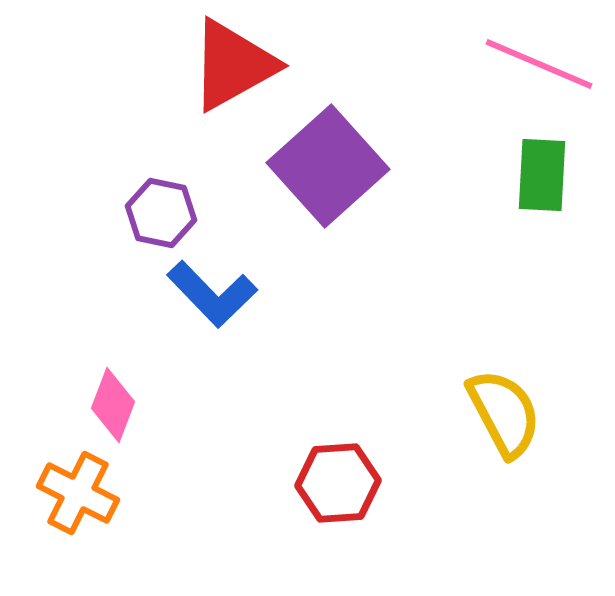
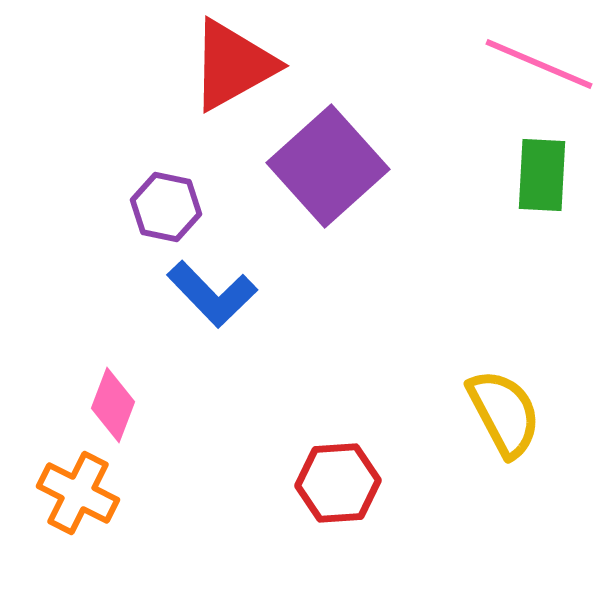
purple hexagon: moved 5 px right, 6 px up
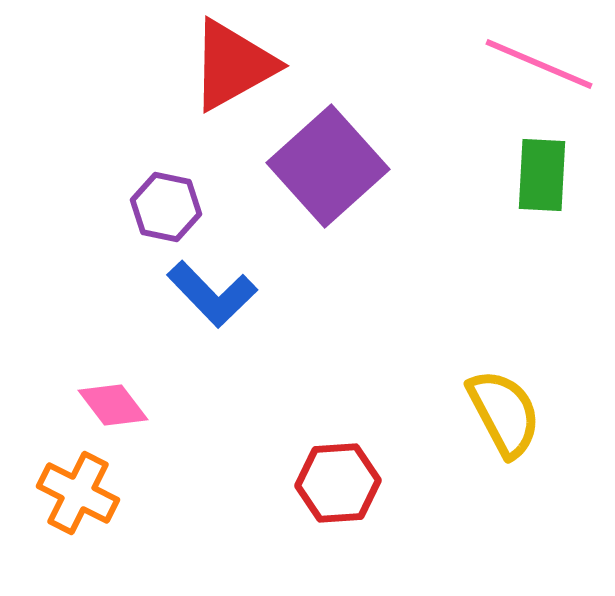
pink diamond: rotated 58 degrees counterclockwise
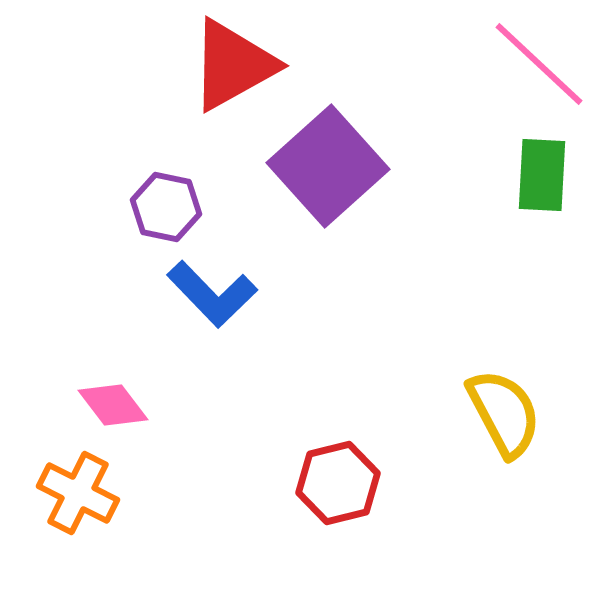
pink line: rotated 20 degrees clockwise
red hexagon: rotated 10 degrees counterclockwise
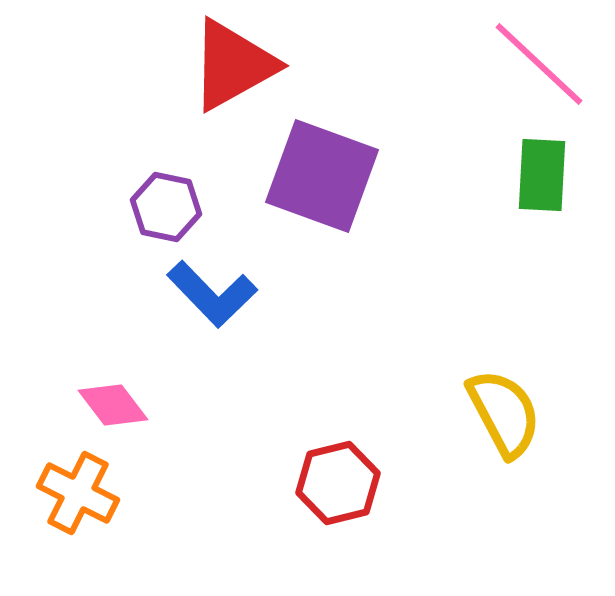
purple square: moved 6 px left, 10 px down; rotated 28 degrees counterclockwise
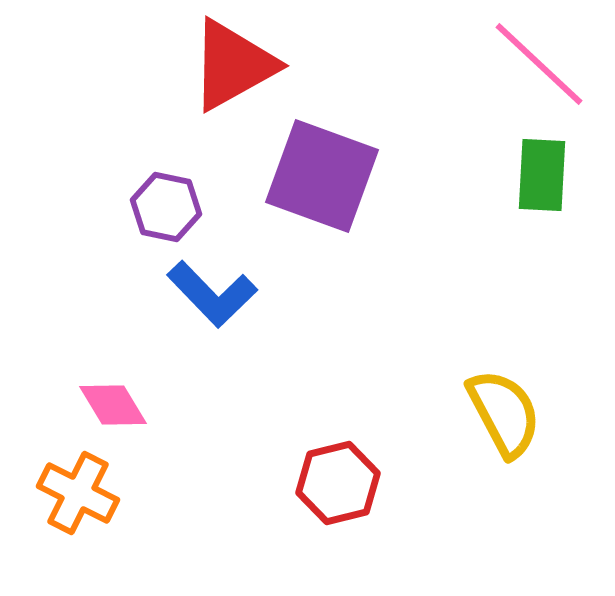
pink diamond: rotated 6 degrees clockwise
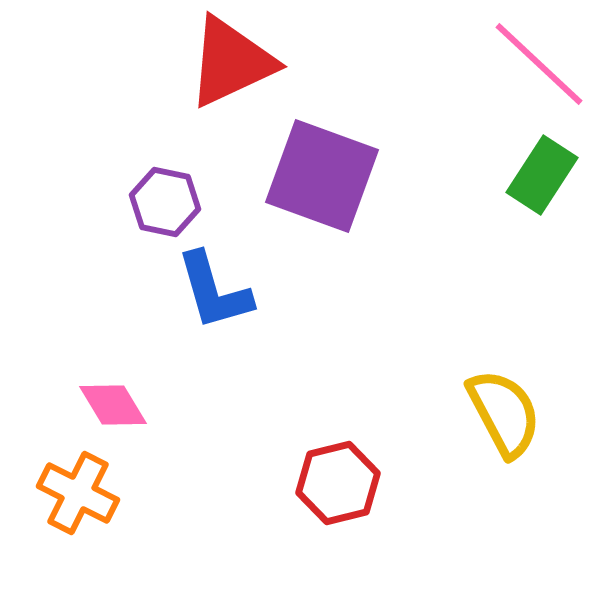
red triangle: moved 2 px left, 3 px up; rotated 4 degrees clockwise
green rectangle: rotated 30 degrees clockwise
purple hexagon: moved 1 px left, 5 px up
blue L-shape: moved 2 px right, 3 px up; rotated 28 degrees clockwise
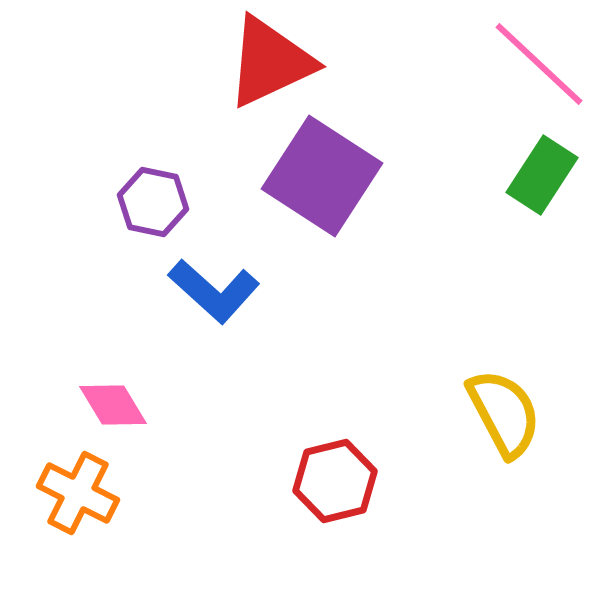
red triangle: moved 39 px right
purple square: rotated 13 degrees clockwise
purple hexagon: moved 12 px left
blue L-shape: rotated 32 degrees counterclockwise
red hexagon: moved 3 px left, 2 px up
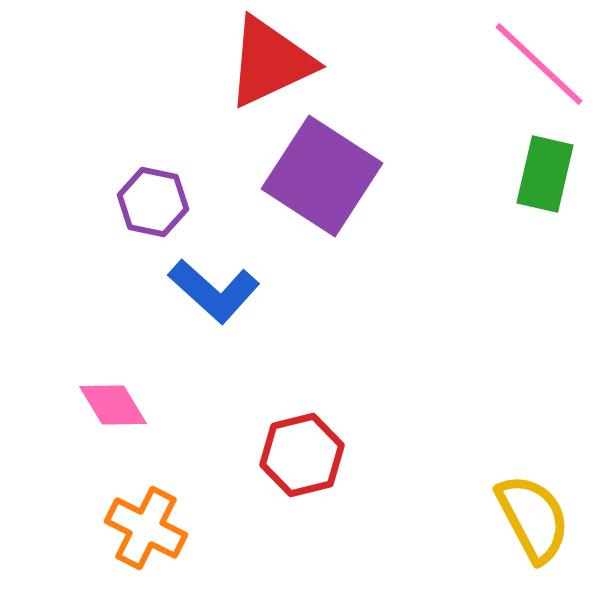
green rectangle: moved 3 px right, 1 px up; rotated 20 degrees counterclockwise
yellow semicircle: moved 29 px right, 105 px down
red hexagon: moved 33 px left, 26 px up
orange cross: moved 68 px right, 35 px down
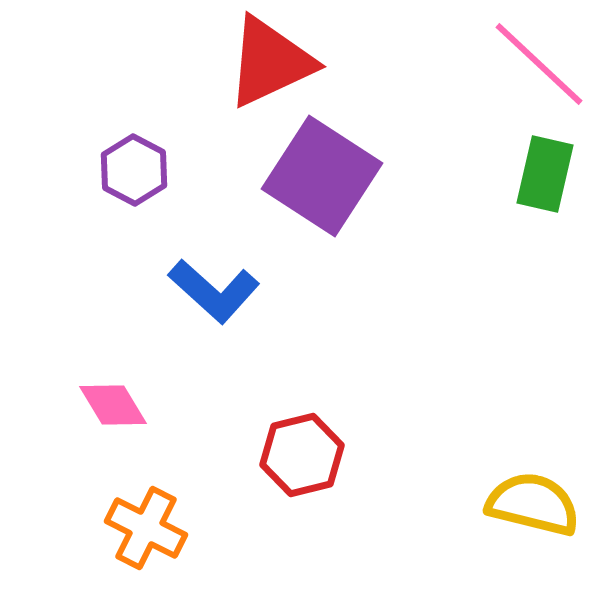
purple hexagon: moved 19 px left, 32 px up; rotated 16 degrees clockwise
yellow semicircle: moved 14 px up; rotated 48 degrees counterclockwise
